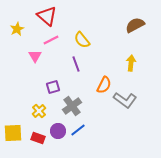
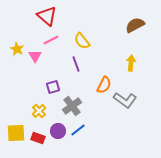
yellow star: moved 20 px down; rotated 16 degrees counterclockwise
yellow semicircle: moved 1 px down
yellow square: moved 3 px right
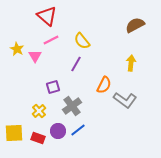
purple line: rotated 49 degrees clockwise
yellow square: moved 2 px left
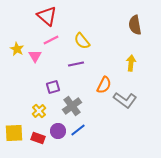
brown semicircle: rotated 72 degrees counterclockwise
purple line: rotated 49 degrees clockwise
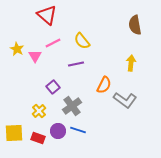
red triangle: moved 1 px up
pink line: moved 2 px right, 3 px down
purple square: rotated 24 degrees counterclockwise
blue line: rotated 56 degrees clockwise
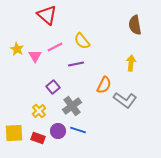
pink line: moved 2 px right, 4 px down
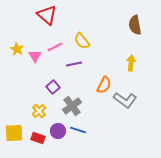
purple line: moved 2 px left
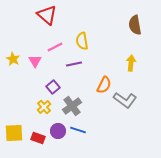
yellow semicircle: rotated 30 degrees clockwise
yellow star: moved 4 px left, 10 px down
pink triangle: moved 5 px down
yellow cross: moved 5 px right, 4 px up
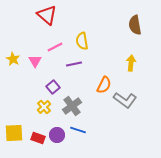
purple circle: moved 1 px left, 4 px down
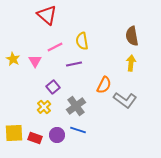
brown semicircle: moved 3 px left, 11 px down
gray cross: moved 4 px right
red rectangle: moved 3 px left
